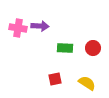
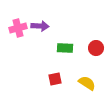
pink cross: rotated 24 degrees counterclockwise
red circle: moved 3 px right
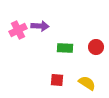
pink cross: moved 2 px down; rotated 12 degrees counterclockwise
red circle: moved 1 px up
red square: moved 2 px right, 1 px down; rotated 16 degrees clockwise
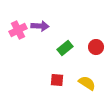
green rectangle: rotated 42 degrees counterclockwise
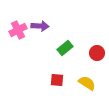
red circle: moved 1 px right, 6 px down
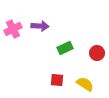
pink cross: moved 5 px left, 1 px up
green rectangle: rotated 14 degrees clockwise
yellow semicircle: moved 2 px left, 1 px down
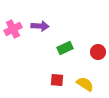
red circle: moved 1 px right, 1 px up
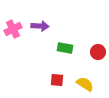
green rectangle: rotated 35 degrees clockwise
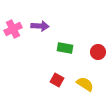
red square: rotated 24 degrees clockwise
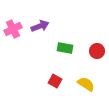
purple arrow: rotated 24 degrees counterclockwise
red circle: moved 1 px left, 1 px up
red square: moved 2 px left, 1 px down
yellow semicircle: moved 1 px right
